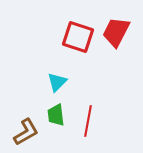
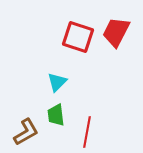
red line: moved 1 px left, 11 px down
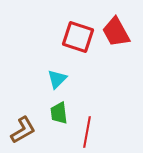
red trapezoid: rotated 56 degrees counterclockwise
cyan triangle: moved 3 px up
green trapezoid: moved 3 px right, 2 px up
brown L-shape: moved 3 px left, 2 px up
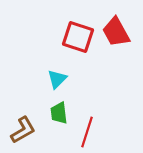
red line: rotated 8 degrees clockwise
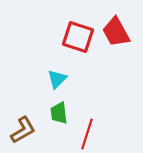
red line: moved 2 px down
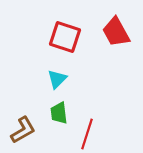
red square: moved 13 px left
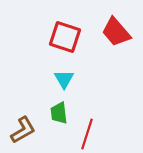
red trapezoid: rotated 12 degrees counterclockwise
cyan triangle: moved 7 px right; rotated 15 degrees counterclockwise
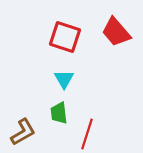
brown L-shape: moved 2 px down
